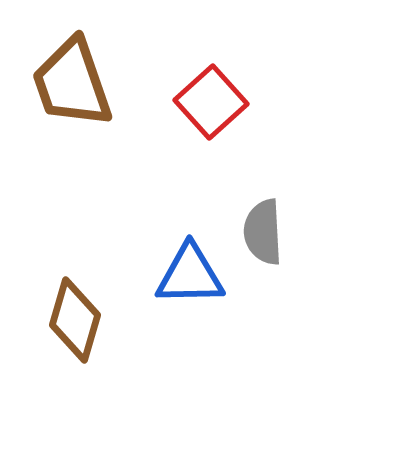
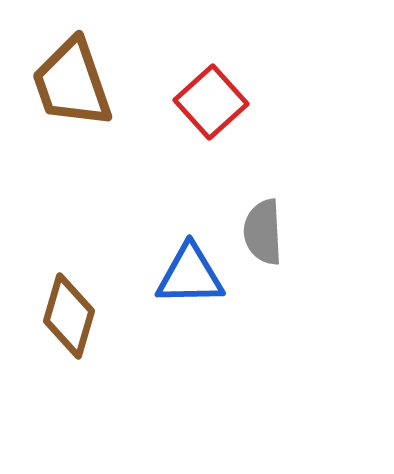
brown diamond: moved 6 px left, 4 px up
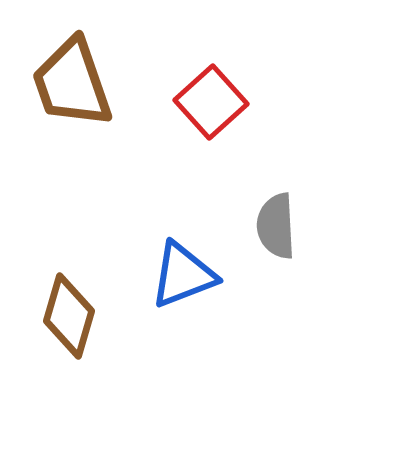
gray semicircle: moved 13 px right, 6 px up
blue triangle: moved 7 px left; rotated 20 degrees counterclockwise
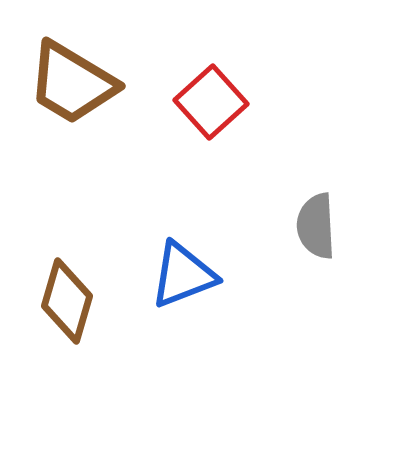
brown trapezoid: rotated 40 degrees counterclockwise
gray semicircle: moved 40 px right
brown diamond: moved 2 px left, 15 px up
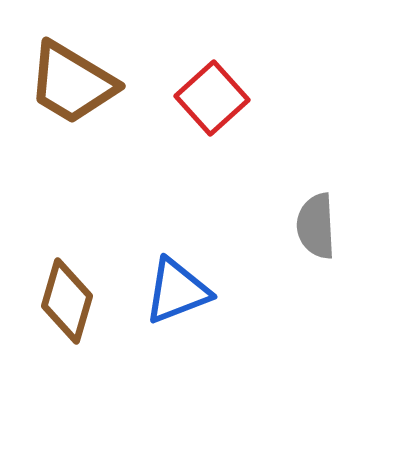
red square: moved 1 px right, 4 px up
blue triangle: moved 6 px left, 16 px down
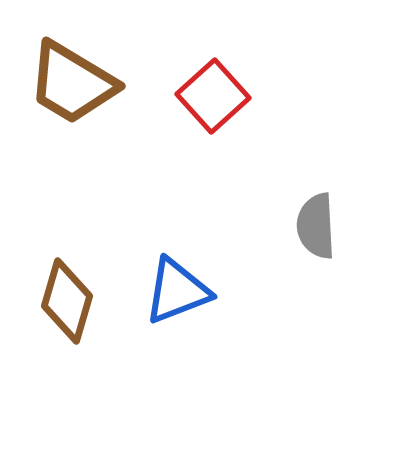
red square: moved 1 px right, 2 px up
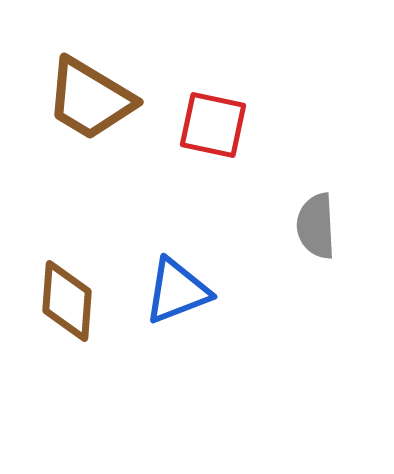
brown trapezoid: moved 18 px right, 16 px down
red square: moved 29 px down; rotated 36 degrees counterclockwise
brown diamond: rotated 12 degrees counterclockwise
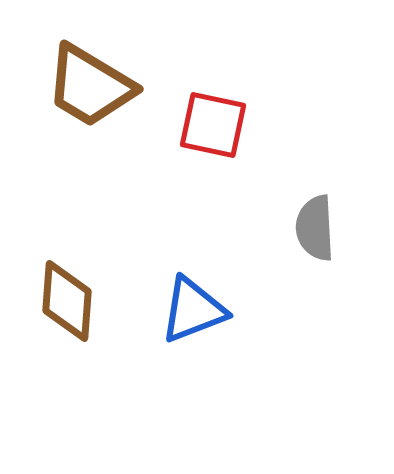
brown trapezoid: moved 13 px up
gray semicircle: moved 1 px left, 2 px down
blue triangle: moved 16 px right, 19 px down
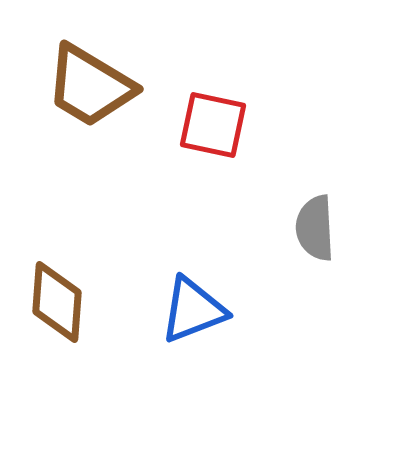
brown diamond: moved 10 px left, 1 px down
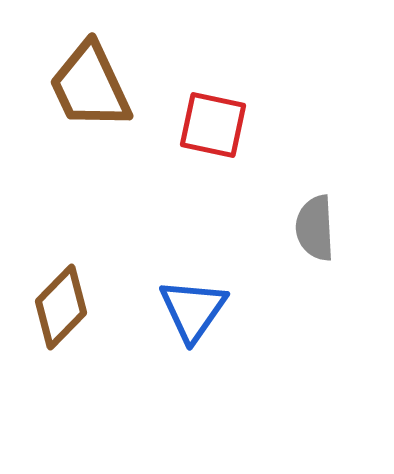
brown trapezoid: rotated 34 degrees clockwise
brown diamond: moved 4 px right, 5 px down; rotated 40 degrees clockwise
blue triangle: rotated 34 degrees counterclockwise
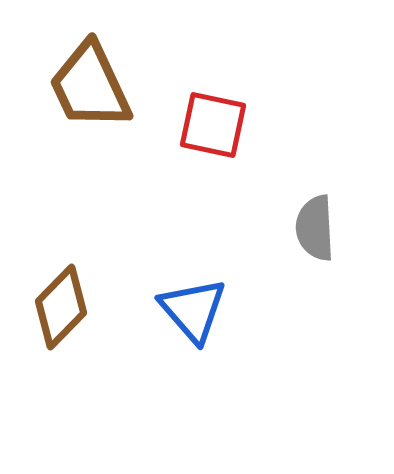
blue triangle: rotated 16 degrees counterclockwise
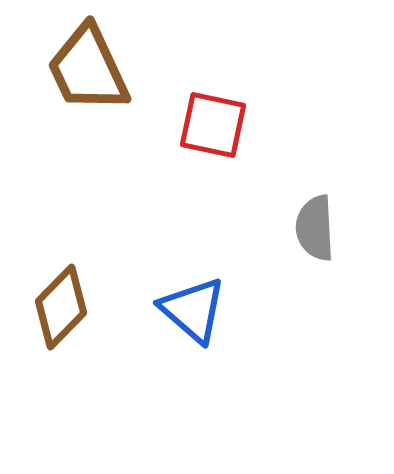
brown trapezoid: moved 2 px left, 17 px up
blue triangle: rotated 8 degrees counterclockwise
